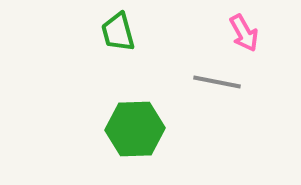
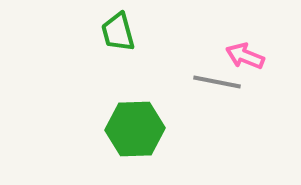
pink arrow: moved 1 px right, 23 px down; rotated 141 degrees clockwise
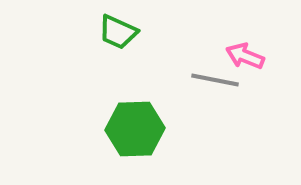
green trapezoid: rotated 51 degrees counterclockwise
gray line: moved 2 px left, 2 px up
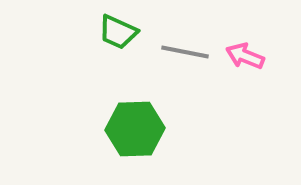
gray line: moved 30 px left, 28 px up
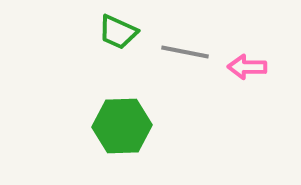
pink arrow: moved 2 px right, 11 px down; rotated 21 degrees counterclockwise
green hexagon: moved 13 px left, 3 px up
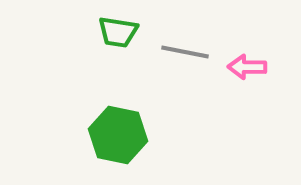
green trapezoid: rotated 15 degrees counterclockwise
green hexagon: moved 4 px left, 9 px down; rotated 14 degrees clockwise
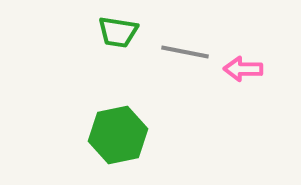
pink arrow: moved 4 px left, 2 px down
green hexagon: rotated 24 degrees counterclockwise
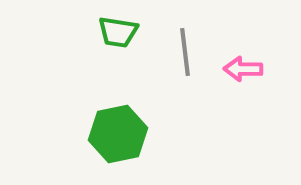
gray line: rotated 72 degrees clockwise
green hexagon: moved 1 px up
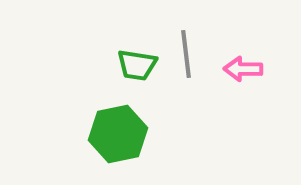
green trapezoid: moved 19 px right, 33 px down
gray line: moved 1 px right, 2 px down
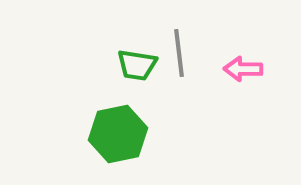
gray line: moved 7 px left, 1 px up
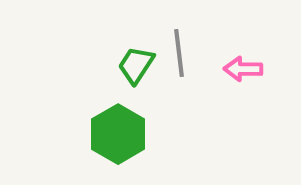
green trapezoid: moved 1 px left; rotated 114 degrees clockwise
green hexagon: rotated 18 degrees counterclockwise
